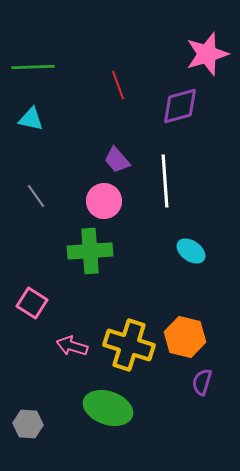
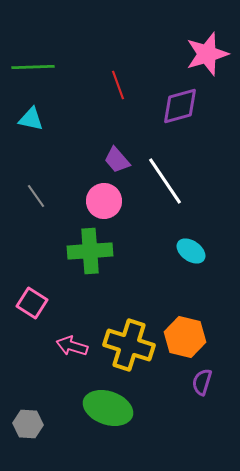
white line: rotated 30 degrees counterclockwise
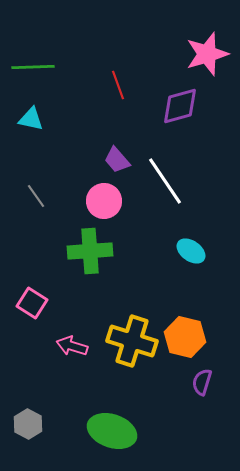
yellow cross: moved 3 px right, 4 px up
green ellipse: moved 4 px right, 23 px down
gray hexagon: rotated 24 degrees clockwise
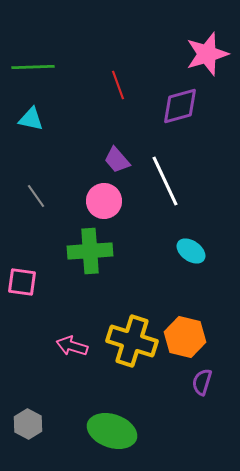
white line: rotated 9 degrees clockwise
pink square: moved 10 px left, 21 px up; rotated 24 degrees counterclockwise
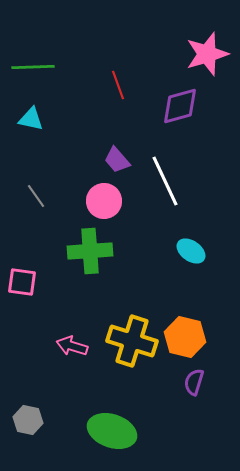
purple semicircle: moved 8 px left
gray hexagon: moved 4 px up; rotated 16 degrees counterclockwise
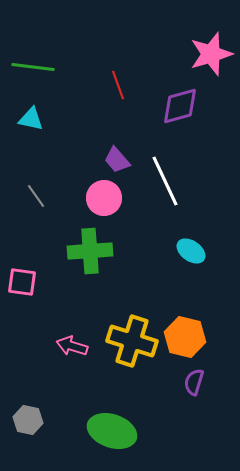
pink star: moved 4 px right
green line: rotated 9 degrees clockwise
pink circle: moved 3 px up
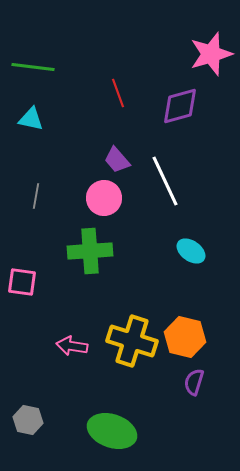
red line: moved 8 px down
gray line: rotated 45 degrees clockwise
pink arrow: rotated 8 degrees counterclockwise
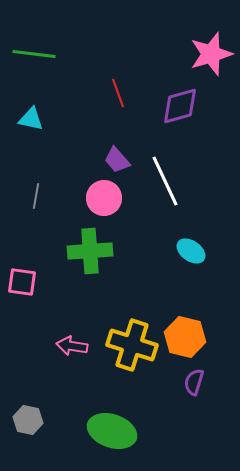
green line: moved 1 px right, 13 px up
yellow cross: moved 4 px down
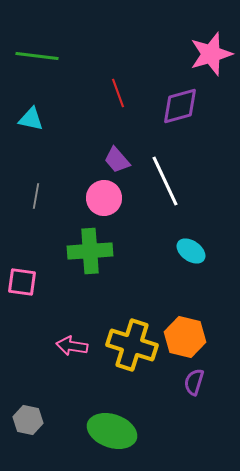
green line: moved 3 px right, 2 px down
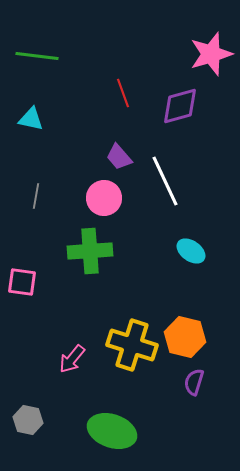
red line: moved 5 px right
purple trapezoid: moved 2 px right, 3 px up
pink arrow: moved 13 px down; rotated 60 degrees counterclockwise
